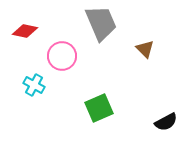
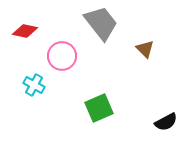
gray trapezoid: rotated 15 degrees counterclockwise
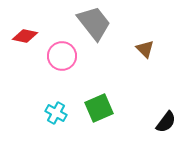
gray trapezoid: moved 7 px left
red diamond: moved 5 px down
cyan cross: moved 22 px right, 28 px down
black semicircle: rotated 25 degrees counterclockwise
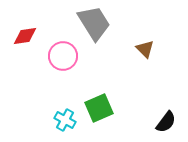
gray trapezoid: rotated 6 degrees clockwise
red diamond: rotated 20 degrees counterclockwise
pink circle: moved 1 px right
cyan cross: moved 9 px right, 7 px down
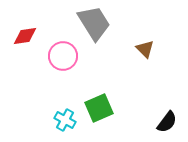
black semicircle: moved 1 px right
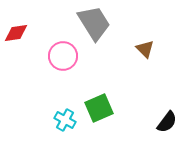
red diamond: moved 9 px left, 3 px up
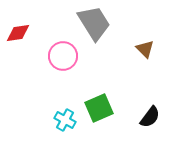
red diamond: moved 2 px right
black semicircle: moved 17 px left, 5 px up
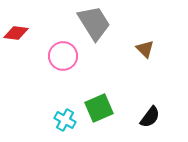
red diamond: moved 2 px left; rotated 15 degrees clockwise
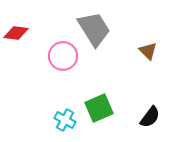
gray trapezoid: moved 6 px down
brown triangle: moved 3 px right, 2 px down
